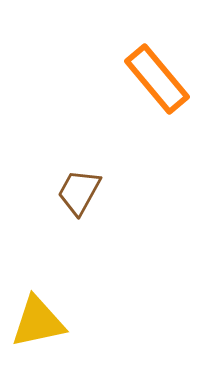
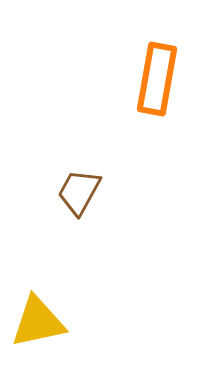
orange rectangle: rotated 50 degrees clockwise
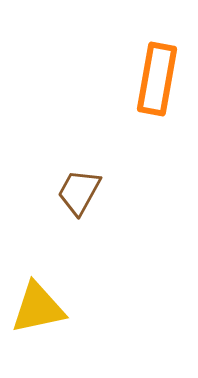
yellow triangle: moved 14 px up
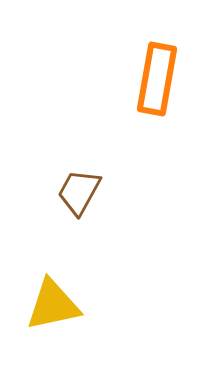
yellow triangle: moved 15 px right, 3 px up
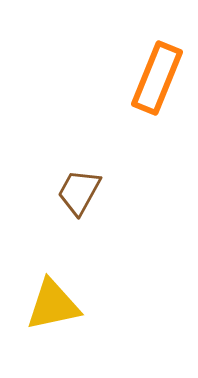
orange rectangle: moved 1 px up; rotated 12 degrees clockwise
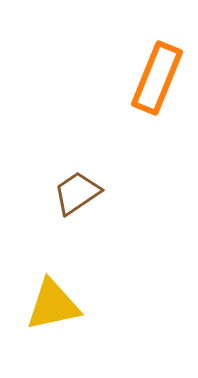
brown trapezoid: moved 2 px left, 1 px down; rotated 27 degrees clockwise
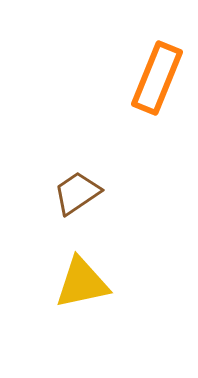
yellow triangle: moved 29 px right, 22 px up
